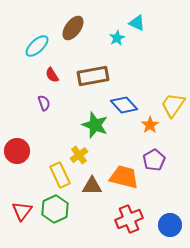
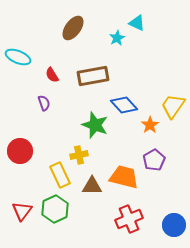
cyan ellipse: moved 19 px left, 11 px down; rotated 65 degrees clockwise
yellow trapezoid: moved 1 px down
red circle: moved 3 px right
yellow cross: rotated 24 degrees clockwise
blue circle: moved 4 px right
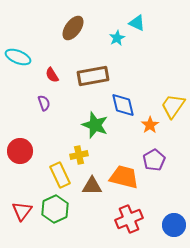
blue diamond: moved 1 px left; rotated 28 degrees clockwise
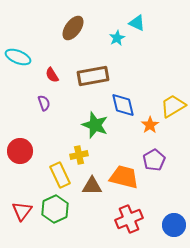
yellow trapezoid: rotated 24 degrees clockwise
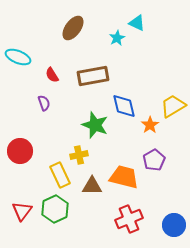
blue diamond: moved 1 px right, 1 px down
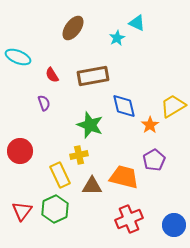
green star: moved 5 px left
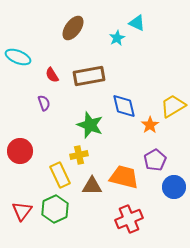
brown rectangle: moved 4 px left
purple pentagon: moved 1 px right
blue circle: moved 38 px up
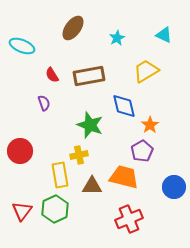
cyan triangle: moved 27 px right, 12 px down
cyan ellipse: moved 4 px right, 11 px up
yellow trapezoid: moved 27 px left, 35 px up
purple pentagon: moved 13 px left, 9 px up
yellow rectangle: rotated 15 degrees clockwise
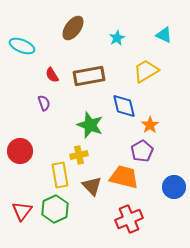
brown triangle: rotated 45 degrees clockwise
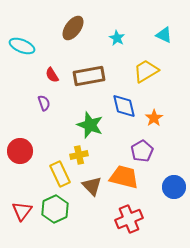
cyan star: rotated 14 degrees counterclockwise
orange star: moved 4 px right, 7 px up
yellow rectangle: moved 1 px up; rotated 15 degrees counterclockwise
